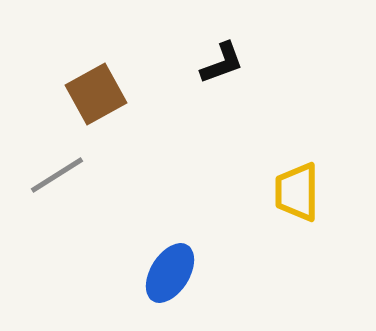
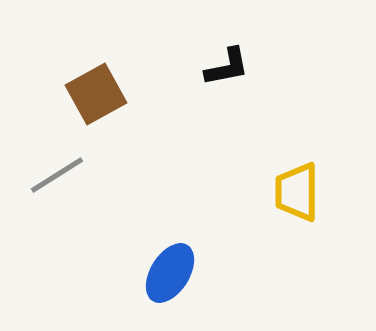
black L-shape: moved 5 px right, 4 px down; rotated 9 degrees clockwise
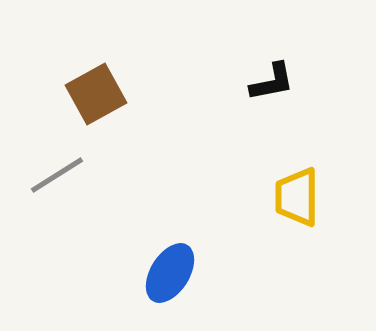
black L-shape: moved 45 px right, 15 px down
yellow trapezoid: moved 5 px down
